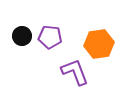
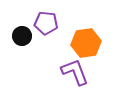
purple pentagon: moved 4 px left, 14 px up
orange hexagon: moved 13 px left, 1 px up
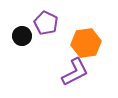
purple pentagon: rotated 20 degrees clockwise
purple L-shape: rotated 84 degrees clockwise
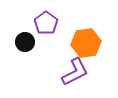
purple pentagon: rotated 10 degrees clockwise
black circle: moved 3 px right, 6 px down
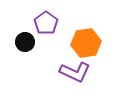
purple L-shape: rotated 52 degrees clockwise
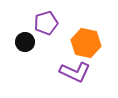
purple pentagon: rotated 20 degrees clockwise
orange hexagon: rotated 20 degrees clockwise
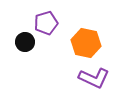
purple L-shape: moved 19 px right, 6 px down
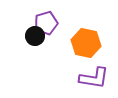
black circle: moved 10 px right, 6 px up
purple L-shape: rotated 16 degrees counterclockwise
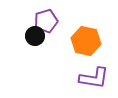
purple pentagon: moved 2 px up
orange hexagon: moved 2 px up
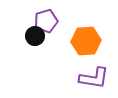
orange hexagon: rotated 16 degrees counterclockwise
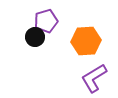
black circle: moved 1 px down
purple L-shape: rotated 140 degrees clockwise
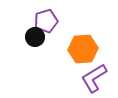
orange hexagon: moved 3 px left, 8 px down
